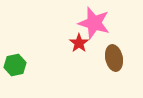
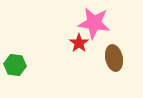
pink star: rotated 8 degrees counterclockwise
green hexagon: rotated 20 degrees clockwise
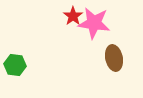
red star: moved 6 px left, 27 px up
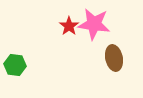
red star: moved 4 px left, 10 px down
pink star: moved 1 px down
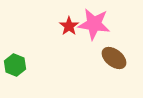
brown ellipse: rotated 40 degrees counterclockwise
green hexagon: rotated 15 degrees clockwise
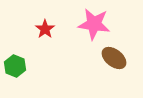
red star: moved 24 px left, 3 px down
green hexagon: moved 1 px down
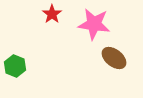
red star: moved 7 px right, 15 px up
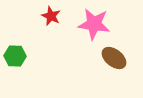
red star: moved 1 px left, 2 px down; rotated 12 degrees counterclockwise
green hexagon: moved 10 px up; rotated 20 degrees counterclockwise
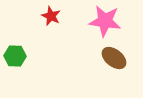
pink star: moved 11 px right, 3 px up
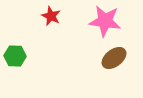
brown ellipse: rotated 75 degrees counterclockwise
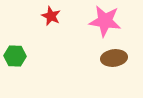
brown ellipse: rotated 30 degrees clockwise
